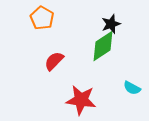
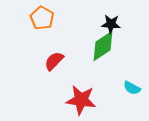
black star: rotated 24 degrees clockwise
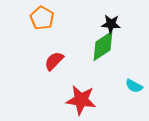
cyan semicircle: moved 2 px right, 2 px up
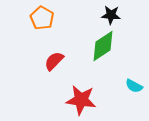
black star: moved 9 px up
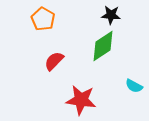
orange pentagon: moved 1 px right, 1 px down
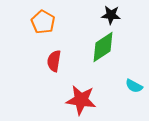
orange pentagon: moved 3 px down
green diamond: moved 1 px down
red semicircle: rotated 35 degrees counterclockwise
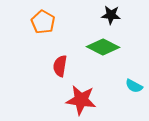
green diamond: rotated 60 degrees clockwise
red semicircle: moved 6 px right, 5 px down
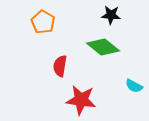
green diamond: rotated 12 degrees clockwise
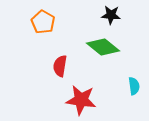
cyan semicircle: rotated 126 degrees counterclockwise
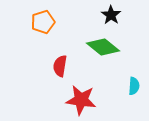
black star: rotated 30 degrees clockwise
orange pentagon: rotated 25 degrees clockwise
cyan semicircle: rotated 12 degrees clockwise
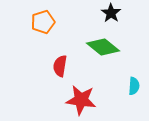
black star: moved 2 px up
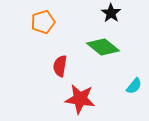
cyan semicircle: rotated 36 degrees clockwise
red star: moved 1 px left, 1 px up
